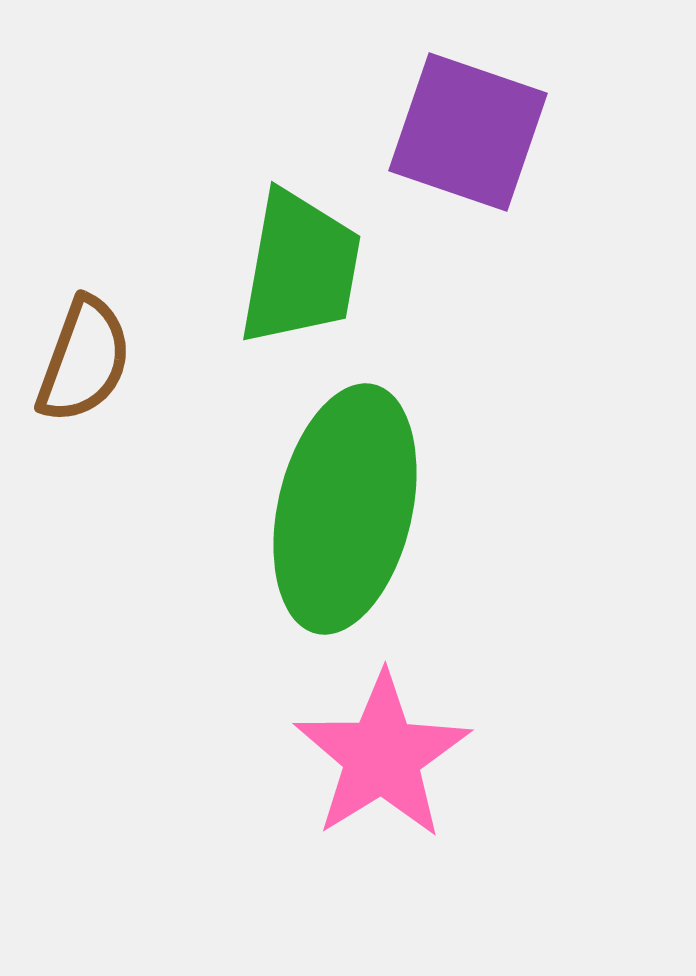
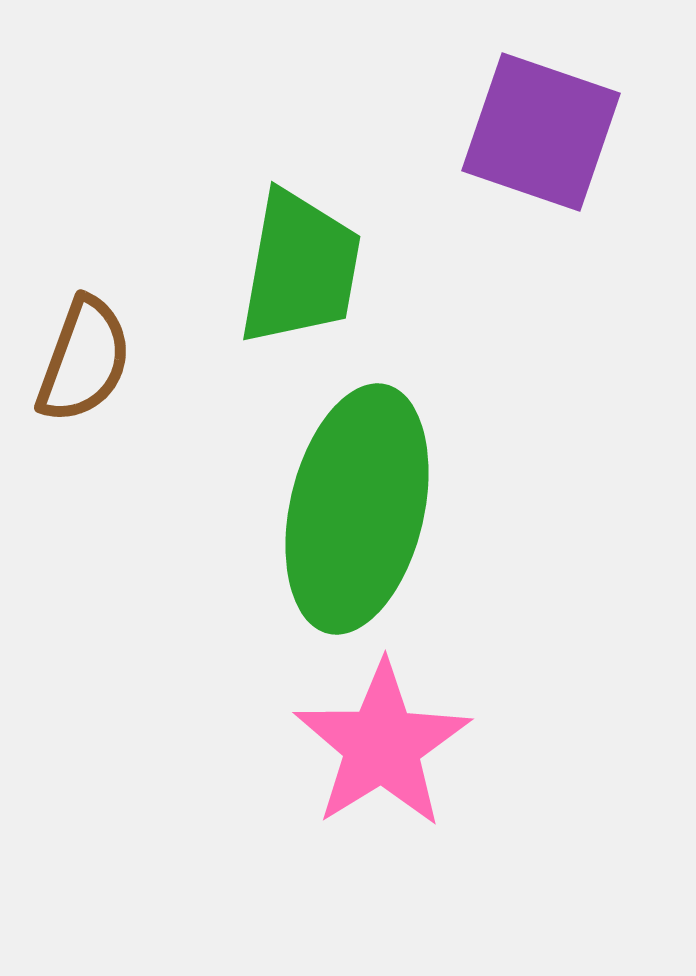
purple square: moved 73 px right
green ellipse: moved 12 px right
pink star: moved 11 px up
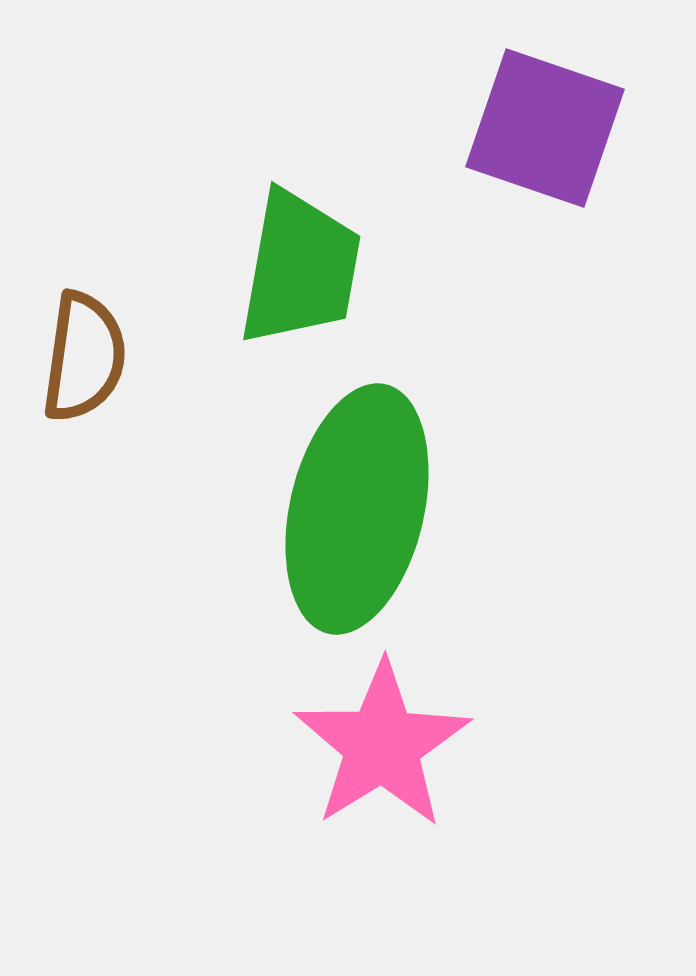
purple square: moved 4 px right, 4 px up
brown semicircle: moved 3 px up; rotated 12 degrees counterclockwise
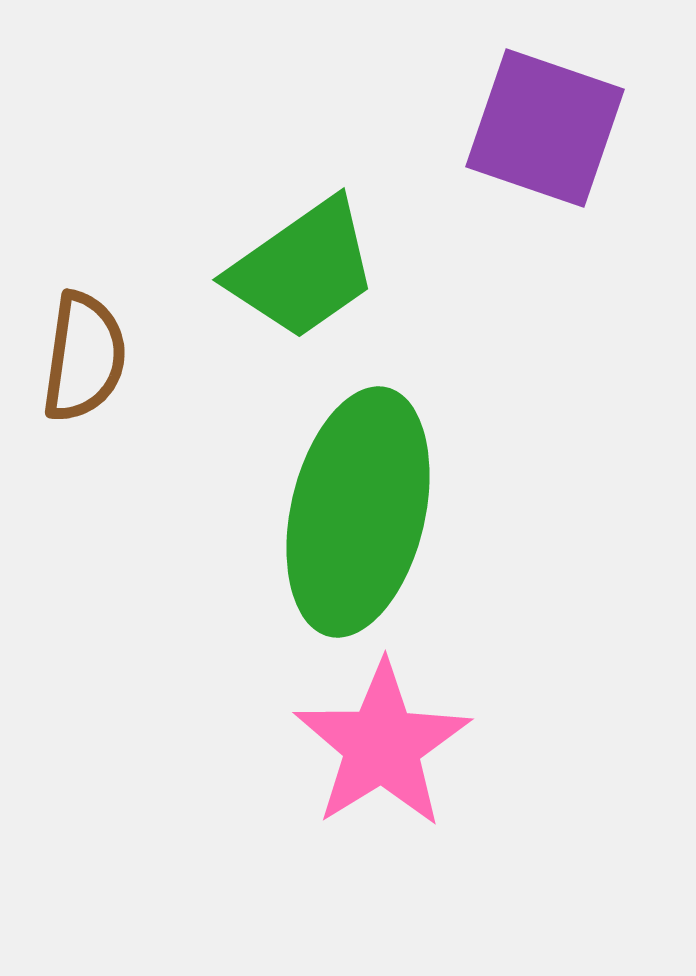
green trapezoid: moved 3 px right, 1 px down; rotated 45 degrees clockwise
green ellipse: moved 1 px right, 3 px down
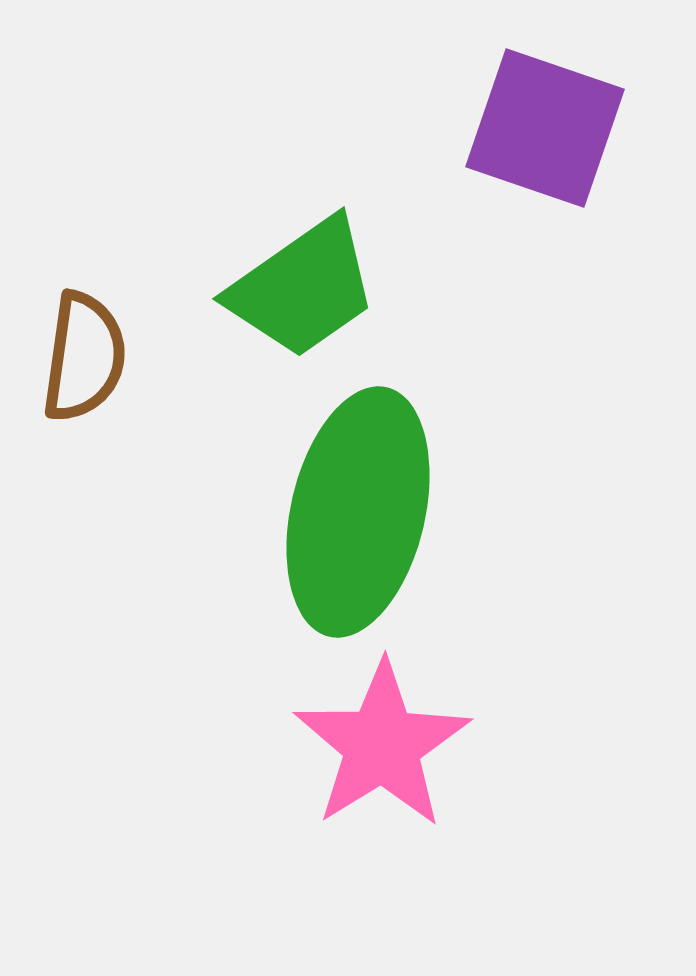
green trapezoid: moved 19 px down
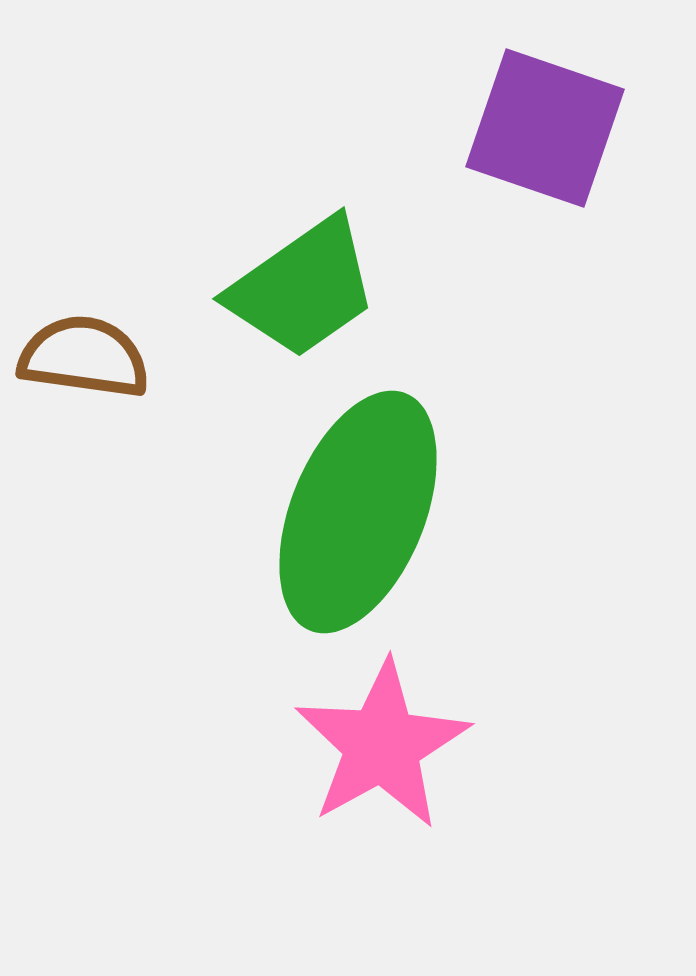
brown semicircle: rotated 90 degrees counterclockwise
green ellipse: rotated 9 degrees clockwise
pink star: rotated 3 degrees clockwise
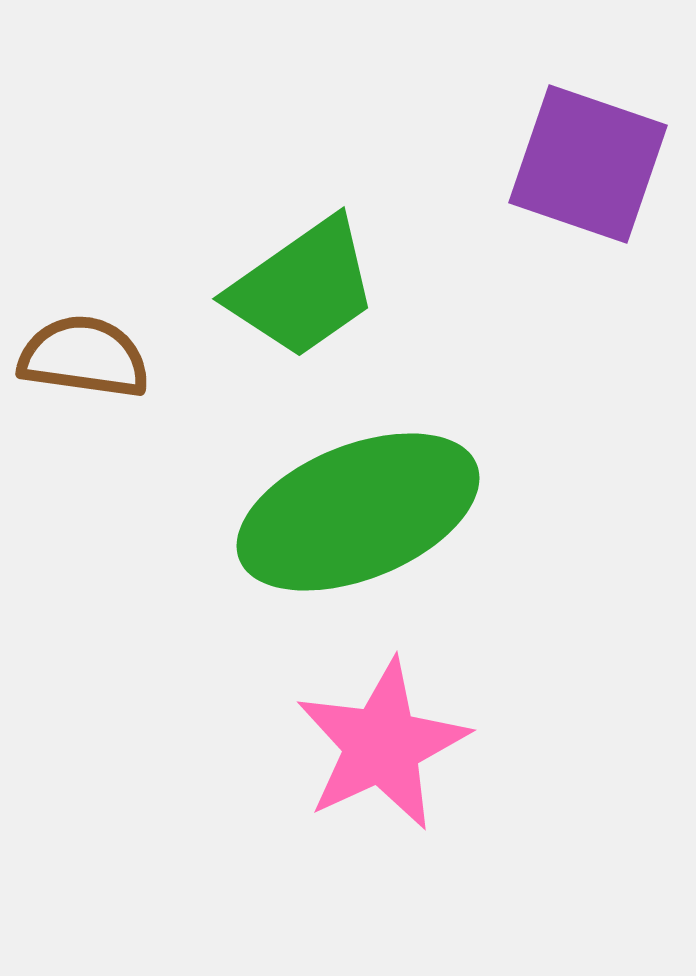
purple square: moved 43 px right, 36 px down
green ellipse: rotated 46 degrees clockwise
pink star: rotated 4 degrees clockwise
